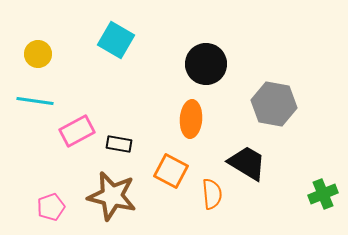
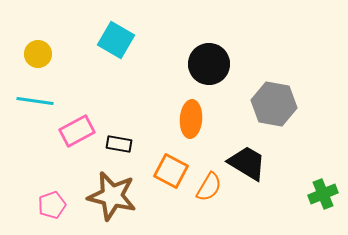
black circle: moved 3 px right
orange semicircle: moved 3 px left, 7 px up; rotated 36 degrees clockwise
pink pentagon: moved 1 px right, 2 px up
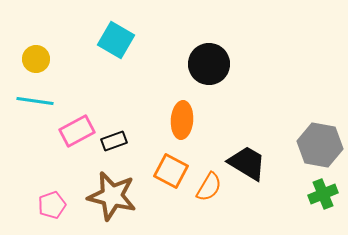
yellow circle: moved 2 px left, 5 px down
gray hexagon: moved 46 px right, 41 px down
orange ellipse: moved 9 px left, 1 px down
black rectangle: moved 5 px left, 3 px up; rotated 30 degrees counterclockwise
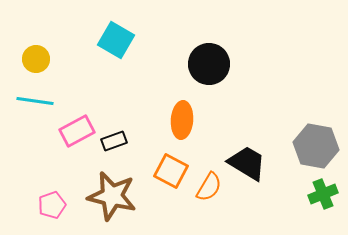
gray hexagon: moved 4 px left, 1 px down
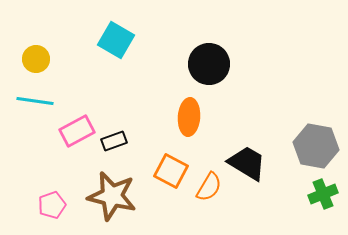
orange ellipse: moved 7 px right, 3 px up
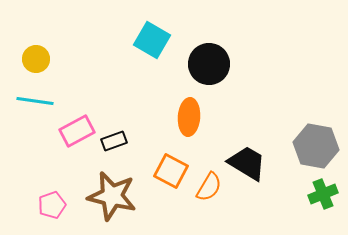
cyan square: moved 36 px right
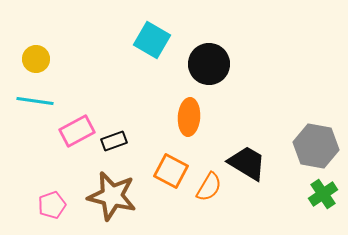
green cross: rotated 12 degrees counterclockwise
